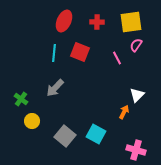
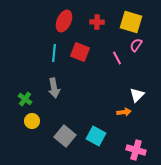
yellow square: rotated 25 degrees clockwise
gray arrow: moved 1 px left; rotated 54 degrees counterclockwise
green cross: moved 4 px right
orange arrow: rotated 56 degrees clockwise
cyan square: moved 2 px down
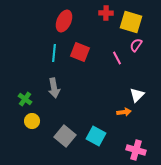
red cross: moved 9 px right, 9 px up
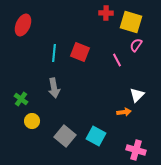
red ellipse: moved 41 px left, 4 px down
pink line: moved 2 px down
green cross: moved 4 px left
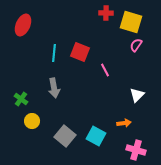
pink line: moved 12 px left, 10 px down
orange arrow: moved 11 px down
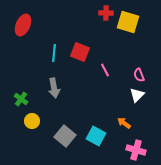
yellow square: moved 3 px left
pink semicircle: moved 3 px right, 30 px down; rotated 56 degrees counterclockwise
orange arrow: rotated 136 degrees counterclockwise
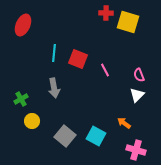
red square: moved 2 px left, 7 px down
green cross: rotated 24 degrees clockwise
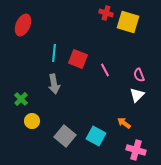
red cross: rotated 16 degrees clockwise
gray arrow: moved 4 px up
green cross: rotated 16 degrees counterclockwise
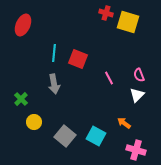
pink line: moved 4 px right, 8 px down
yellow circle: moved 2 px right, 1 px down
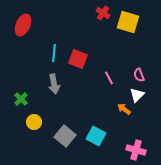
red cross: moved 3 px left; rotated 16 degrees clockwise
orange arrow: moved 14 px up
